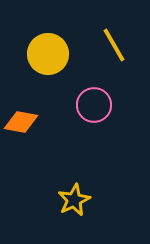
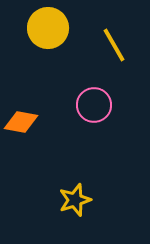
yellow circle: moved 26 px up
yellow star: moved 1 px right; rotated 8 degrees clockwise
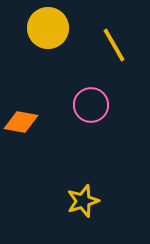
pink circle: moved 3 px left
yellow star: moved 8 px right, 1 px down
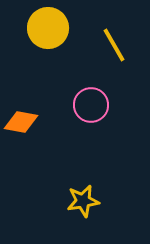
yellow star: rotated 8 degrees clockwise
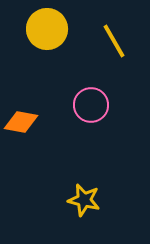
yellow circle: moved 1 px left, 1 px down
yellow line: moved 4 px up
yellow star: moved 1 px right, 1 px up; rotated 24 degrees clockwise
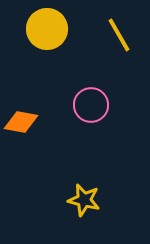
yellow line: moved 5 px right, 6 px up
